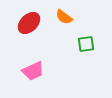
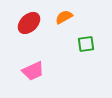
orange semicircle: rotated 114 degrees clockwise
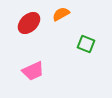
orange semicircle: moved 3 px left, 3 px up
green square: rotated 30 degrees clockwise
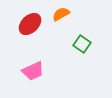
red ellipse: moved 1 px right, 1 px down
green square: moved 4 px left; rotated 12 degrees clockwise
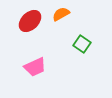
red ellipse: moved 3 px up
pink trapezoid: moved 2 px right, 4 px up
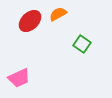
orange semicircle: moved 3 px left
pink trapezoid: moved 16 px left, 11 px down
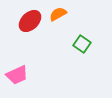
pink trapezoid: moved 2 px left, 3 px up
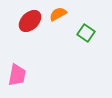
green square: moved 4 px right, 11 px up
pink trapezoid: rotated 55 degrees counterclockwise
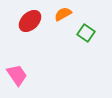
orange semicircle: moved 5 px right
pink trapezoid: rotated 45 degrees counterclockwise
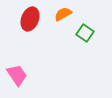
red ellipse: moved 2 px up; rotated 25 degrees counterclockwise
green square: moved 1 px left
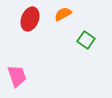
green square: moved 1 px right, 7 px down
pink trapezoid: moved 1 px down; rotated 15 degrees clockwise
